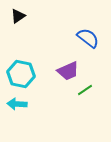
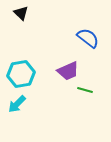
black triangle: moved 3 px right, 3 px up; rotated 42 degrees counterclockwise
cyan hexagon: rotated 20 degrees counterclockwise
green line: rotated 49 degrees clockwise
cyan arrow: rotated 48 degrees counterclockwise
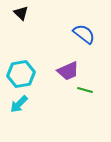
blue semicircle: moved 4 px left, 4 px up
cyan arrow: moved 2 px right
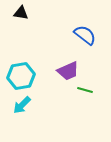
black triangle: rotated 35 degrees counterclockwise
blue semicircle: moved 1 px right, 1 px down
cyan hexagon: moved 2 px down
cyan arrow: moved 3 px right, 1 px down
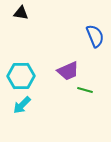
blue semicircle: moved 10 px right, 1 px down; rotated 30 degrees clockwise
cyan hexagon: rotated 8 degrees clockwise
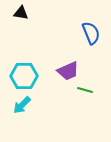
blue semicircle: moved 4 px left, 3 px up
cyan hexagon: moved 3 px right
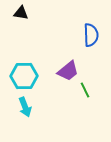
blue semicircle: moved 2 px down; rotated 20 degrees clockwise
purple trapezoid: rotated 15 degrees counterclockwise
green line: rotated 49 degrees clockwise
cyan arrow: moved 3 px right, 2 px down; rotated 66 degrees counterclockwise
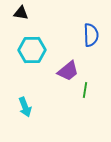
cyan hexagon: moved 8 px right, 26 px up
green line: rotated 35 degrees clockwise
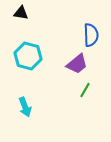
cyan hexagon: moved 4 px left, 6 px down; rotated 16 degrees clockwise
purple trapezoid: moved 9 px right, 7 px up
green line: rotated 21 degrees clockwise
